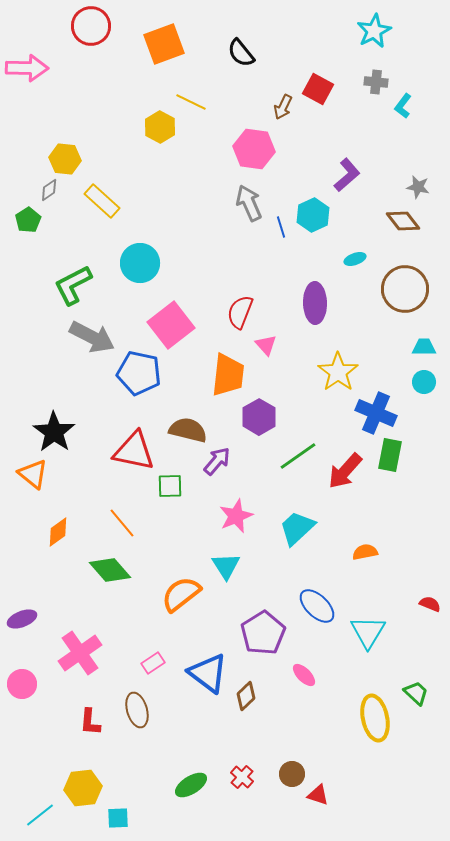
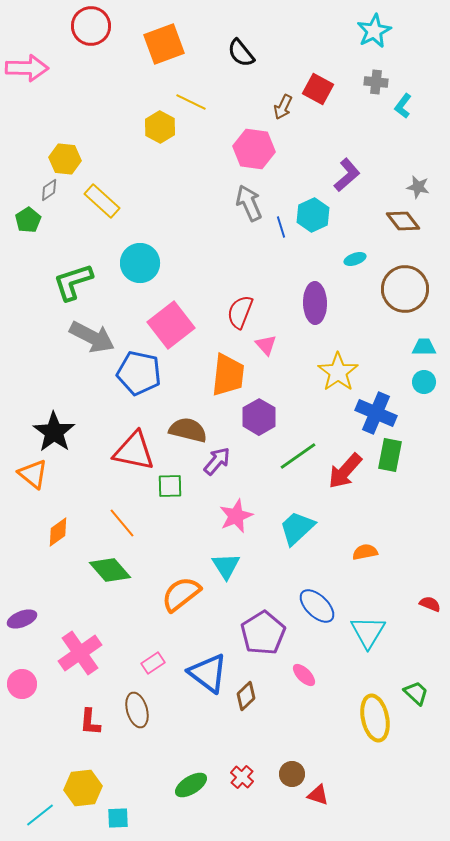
green L-shape at (73, 285): moved 3 px up; rotated 9 degrees clockwise
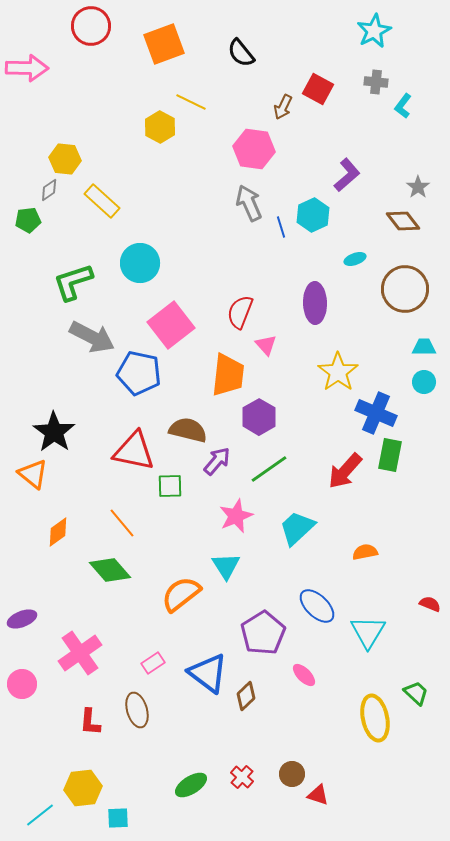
gray star at (418, 187): rotated 25 degrees clockwise
green pentagon at (28, 220): rotated 25 degrees clockwise
green line at (298, 456): moved 29 px left, 13 px down
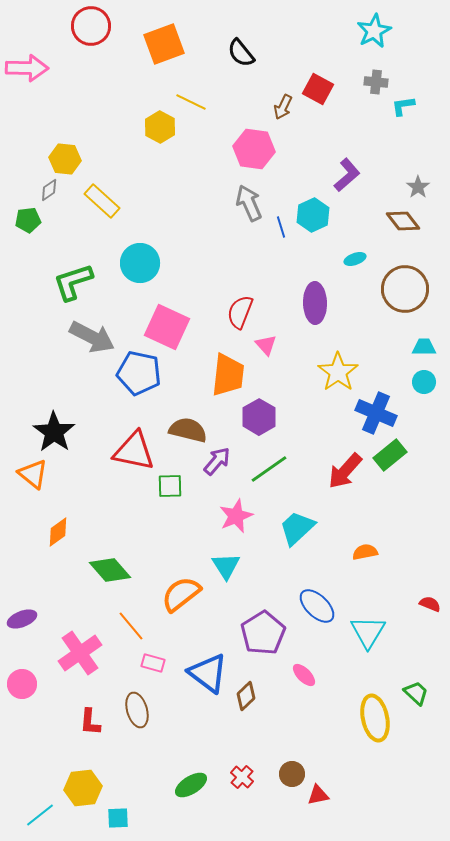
cyan L-shape at (403, 106): rotated 45 degrees clockwise
pink square at (171, 325): moved 4 px left, 2 px down; rotated 27 degrees counterclockwise
green rectangle at (390, 455): rotated 40 degrees clockwise
orange line at (122, 523): moved 9 px right, 103 px down
pink rectangle at (153, 663): rotated 50 degrees clockwise
red triangle at (318, 795): rotated 30 degrees counterclockwise
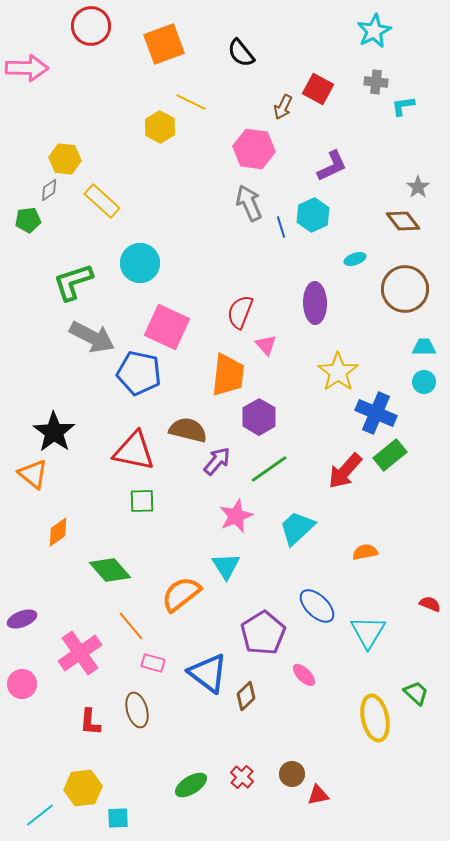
purple L-shape at (347, 175): moved 15 px left, 9 px up; rotated 16 degrees clockwise
green square at (170, 486): moved 28 px left, 15 px down
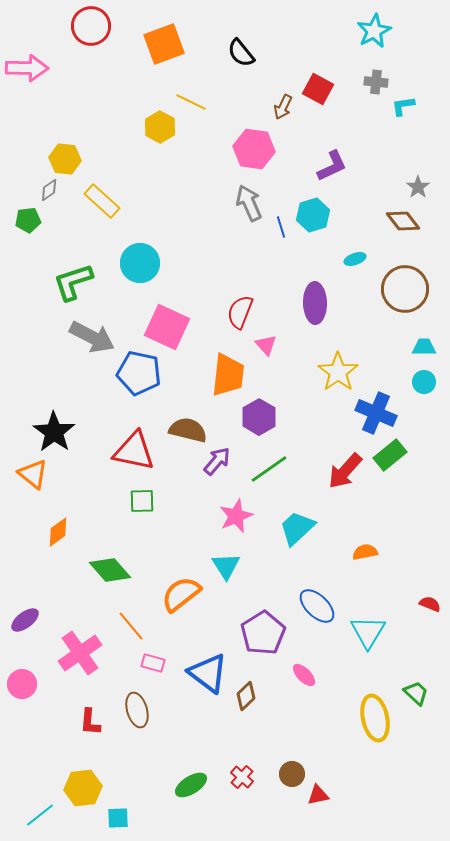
cyan hexagon at (313, 215): rotated 8 degrees clockwise
purple ellipse at (22, 619): moved 3 px right, 1 px down; rotated 16 degrees counterclockwise
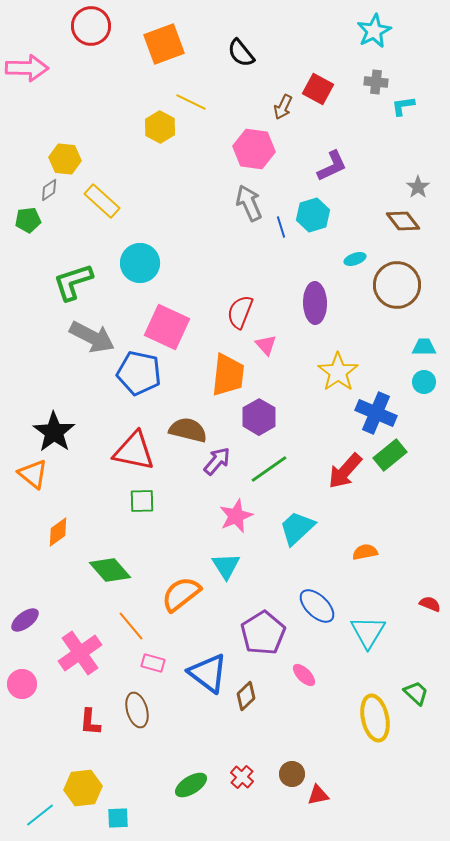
brown circle at (405, 289): moved 8 px left, 4 px up
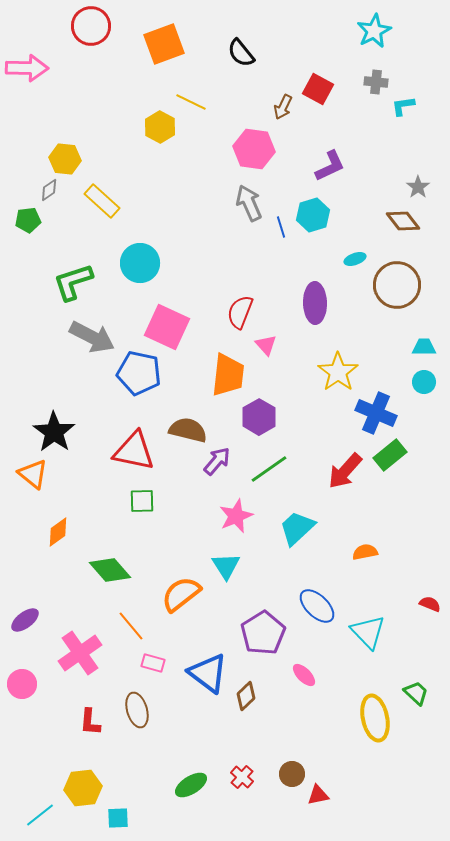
purple L-shape at (332, 166): moved 2 px left
cyan triangle at (368, 632): rotated 15 degrees counterclockwise
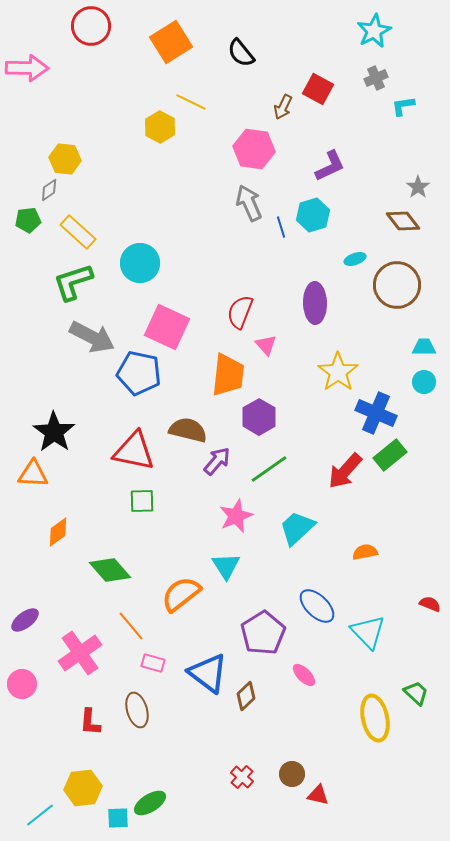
orange square at (164, 44): moved 7 px right, 2 px up; rotated 12 degrees counterclockwise
gray cross at (376, 82): moved 4 px up; rotated 30 degrees counterclockwise
yellow rectangle at (102, 201): moved 24 px left, 31 px down
orange triangle at (33, 474): rotated 36 degrees counterclockwise
green ellipse at (191, 785): moved 41 px left, 18 px down
red triangle at (318, 795): rotated 25 degrees clockwise
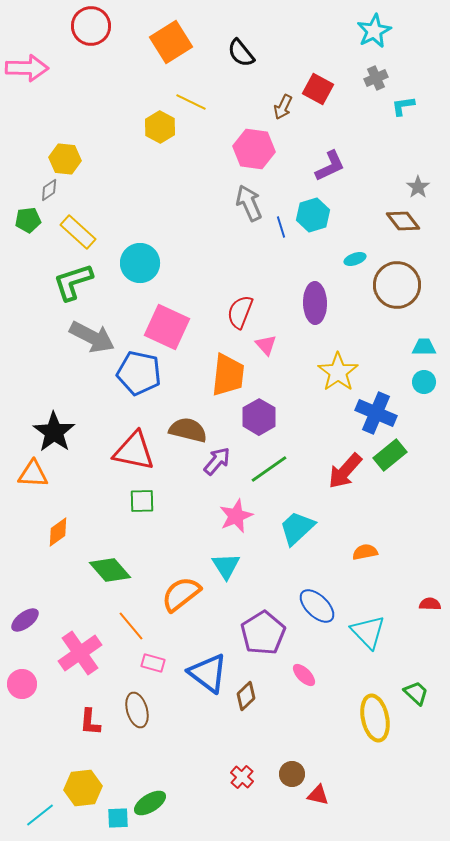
red semicircle at (430, 604): rotated 20 degrees counterclockwise
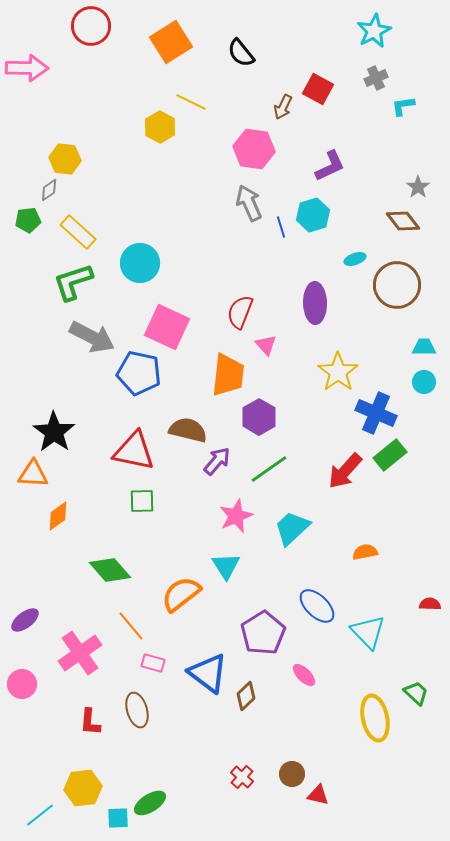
cyan trapezoid at (297, 528): moved 5 px left
orange diamond at (58, 532): moved 16 px up
